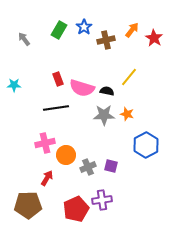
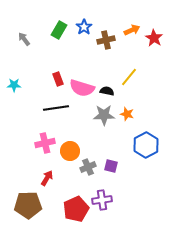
orange arrow: rotated 28 degrees clockwise
orange circle: moved 4 px right, 4 px up
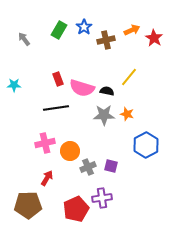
purple cross: moved 2 px up
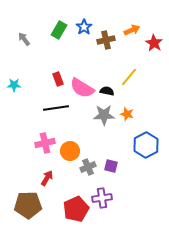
red star: moved 5 px down
pink semicircle: rotated 15 degrees clockwise
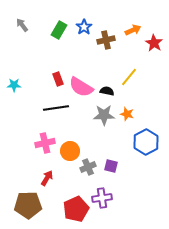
orange arrow: moved 1 px right
gray arrow: moved 2 px left, 14 px up
pink semicircle: moved 1 px left, 1 px up
blue hexagon: moved 3 px up
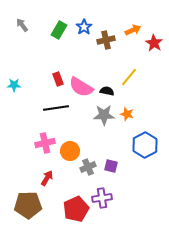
blue hexagon: moved 1 px left, 3 px down
